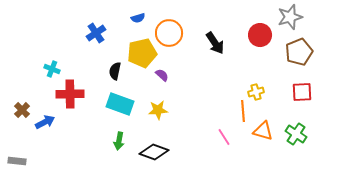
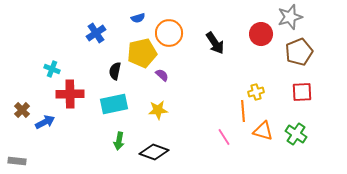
red circle: moved 1 px right, 1 px up
cyan rectangle: moved 6 px left; rotated 32 degrees counterclockwise
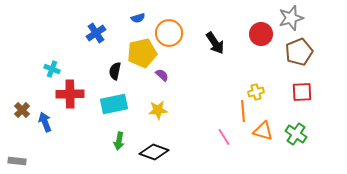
gray star: moved 1 px right, 1 px down
blue arrow: rotated 84 degrees counterclockwise
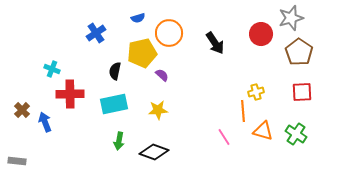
brown pentagon: rotated 16 degrees counterclockwise
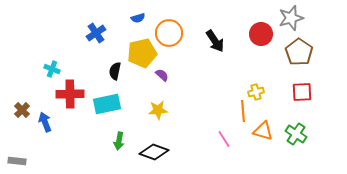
black arrow: moved 2 px up
cyan rectangle: moved 7 px left
pink line: moved 2 px down
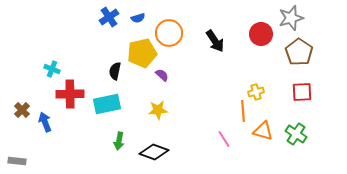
blue cross: moved 13 px right, 16 px up
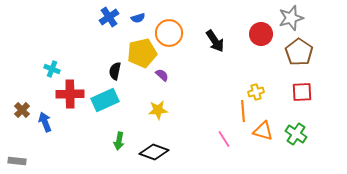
cyan rectangle: moved 2 px left, 4 px up; rotated 12 degrees counterclockwise
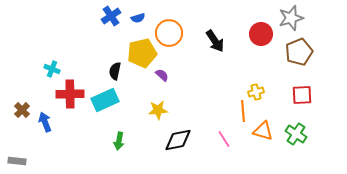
blue cross: moved 2 px right, 1 px up
brown pentagon: rotated 16 degrees clockwise
red square: moved 3 px down
black diamond: moved 24 px right, 12 px up; rotated 32 degrees counterclockwise
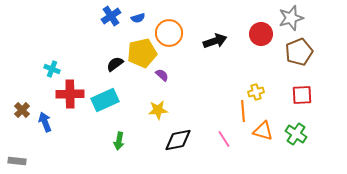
black arrow: rotated 75 degrees counterclockwise
black semicircle: moved 7 px up; rotated 42 degrees clockwise
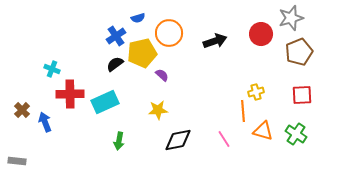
blue cross: moved 5 px right, 20 px down
cyan rectangle: moved 2 px down
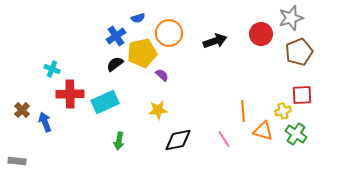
yellow cross: moved 27 px right, 19 px down
